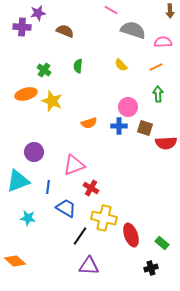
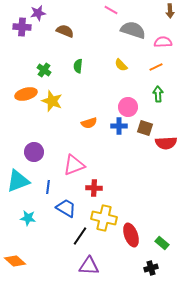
red cross: moved 3 px right; rotated 28 degrees counterclockwise
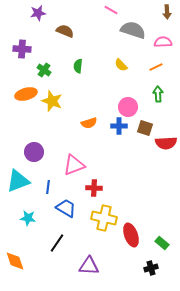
brown arrow: moved 3 px left, 1 px down
purple cross: moved 22 px down
black line: moved 23 px left, 7 px down
orange diamond: rotated 30 degrees clockwise
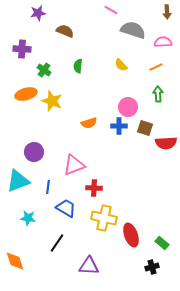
black cross: moved 1 px right, 1 px up
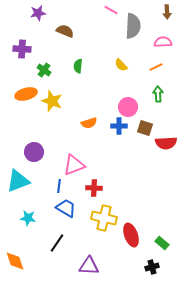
gray semicircle: moved 4 px up; rotated 75 degrees clockwise
blue line: moved 11 px right, 1 px up
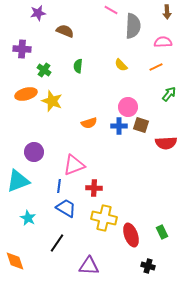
green arrow: moved 11 px right; rotated 42 degrees clockwise
brown square: moved 4 px left, 3 px up
cyan star: rotated 21 degrees clockwise
green rectangle: moved 11 px up; rotated 24 degrees clockwise
black cross: moved 4 px left, 1 px up; rotated 32 degrees clockwise
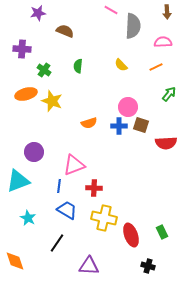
blue trapezoid: moved 1 px right, 2 px down
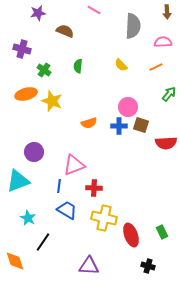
pink line: moved 17 px left
purple cross: rotated 12 degrees clockwise
black line: moved 14 px left, 1 px up
